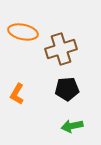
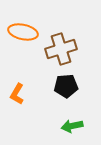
black pentagon: moved 1 px left, 3 px up
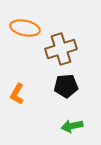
orange ellipse: moved 2 px right, 4 px up
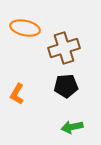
brown cross: moved 3 px right, 1 px up
green arrow: moved 1 px down
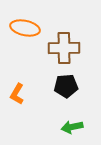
brown cross: rotated 16 degrees clockwise
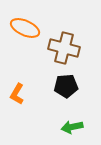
orange ellipse: rotated 12 degrees clockwise
brown cross: rotated 16 degrees clockwise
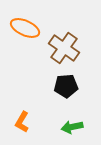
brown cross: rotated 20 degrees clockwise
orange L-shape: moved 5 px right, 28 px down
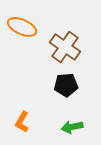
orange ellipse: moved 3 px left, 1 px up
brown cross: moved 1 px right, 1 px up
black pentagon: moved 1 px up
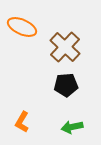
brown cross: rotated 8 degrees clockwise
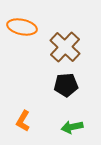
orange ellipse: rotated 12 degrees counterclockwise
orange L-shape: moved 1 px right, 1 px up
